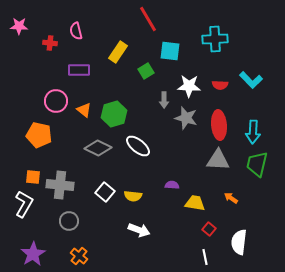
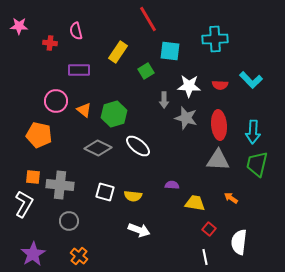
white square: rotated 24 degrees counterclockwise
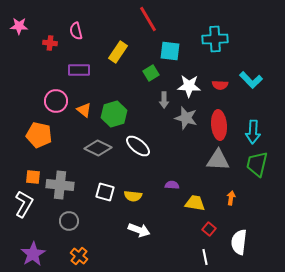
green square: moved 5 px right, 2 px down
orange arrow: rotated 64 degrees clockwise
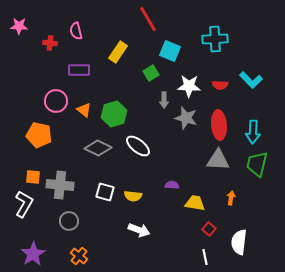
cyan square: rotated 15 degrees clockwise
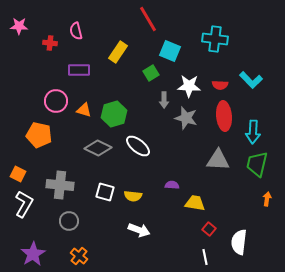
cyan cross: rotated 10 degrees clockwise
orange triangle: rotated 21 degrees counterclockwise
red ellipse: moved 5 px right, 9 px up
orange square: moved 15 px left, 3 px up; rotated 21 degrees clockwise
orange arrow: moved 36 px right, 1 px down
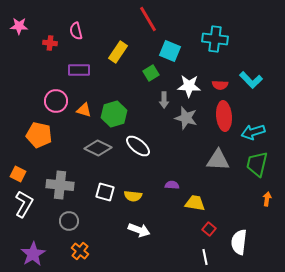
cyan arrow: rotated 70 degrees clockwise
orange cross: moved 1 px right, 5 px up
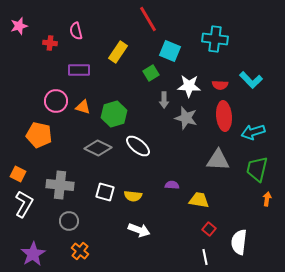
pink star: rotated 18 degrees counterclockwise
orange triangle: moved 1 px left, 3 px up
green trapezoid: moved 5 px down
yellow trapezoid: moved 4 px right, 3 px up
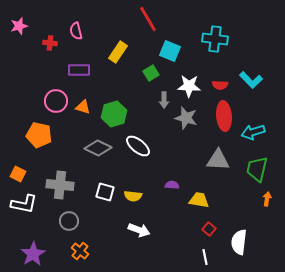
white L-shape: rotated 72 degrees clockwise
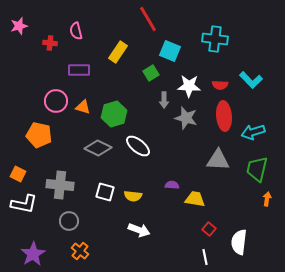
yellow trapezoid: moved 4 px left, 1 px up
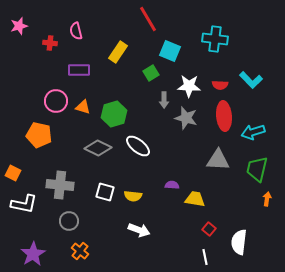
orange square: moved 5 px left, 1 px up
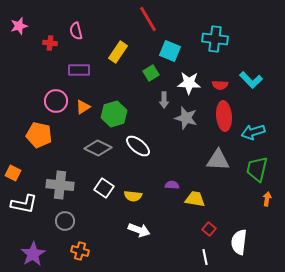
white star: moved 3 px up
orange triangle: rotated 49 degrees counterclockwise
white square: moved 1 px left, 4 px up; rotated 18 degrees clockwise
gray circle: moved 4 px left
orange cross: rotated 24 degrees counterclockwise
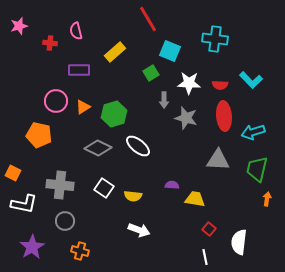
yellow rectangle: moved 3 px left; rotated 15 degrees clockwise
purple star: moved 1 px left, 7 px up
